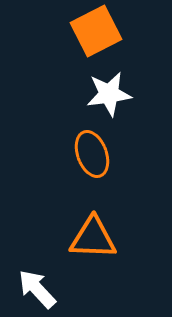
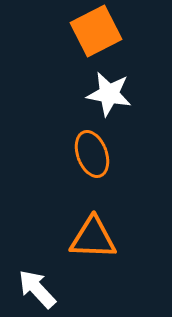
white star: rotated 18 degrees clockwise
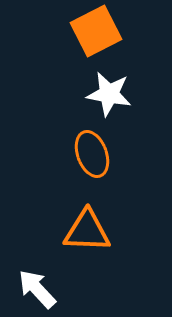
orange triangle: moved 6 px left, 7 px up
